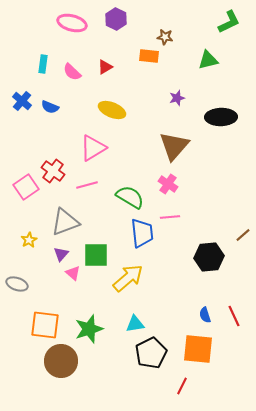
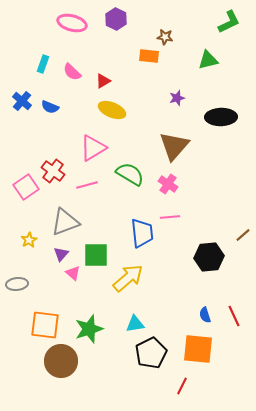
cyan rectangle at (43, 64): rotated 12 degrees clockwise
red triangle at (105, 67): moved 2 px left, 14 px down
green semicircle at (130, 197): moved 23 px up
gray ellipse at (17, 284): rotated 25 degrees counterclockwise
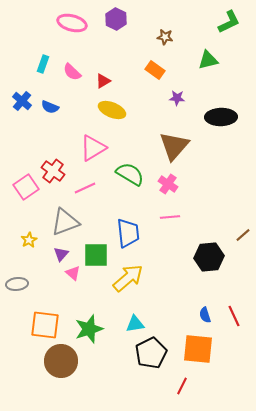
orange rectangle at (149, 56): moved 6 px right, 14 px down; rotated 30 degrees clockwise
purple star at (177, 98): rotated 21 degrees clockwise
pink line at (87, 185): moved 2 px left, 3 px down; rotated 10 degrees counterclockwise
blue trapezoid at (142, 233): moved 14 px left
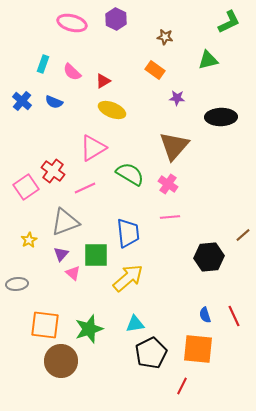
blue semicircle at (50, 107): moved 4 px right, 5 px up
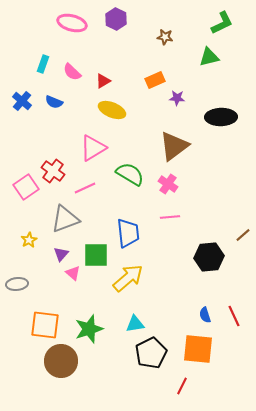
green L-shape at (229, 22): moved 7 px left, 1 px down
green triangle at (208, 60): moved 1 px right, 3 px up
orange rectangle at (155, 70): moved 10 px down; rotated 60 degrees counterclockwise
brown triangle at (174, 146): rotated 12 degrees clockwise
gray triangle at (65, 222): moved 3 px up
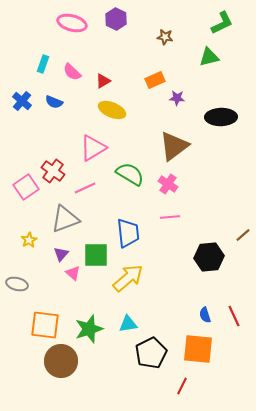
gray ellipse at (17, 284): rotated 20 degrees clockwise
cyan triangle at (135, 324): moved 7 px left
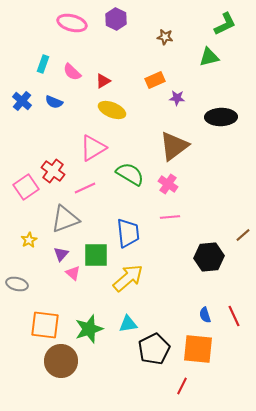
green L-shape at (222, 23): moved 3 px right, 1 px down
black pentagon at (151, 353): moved 3 px right, 4 px up
